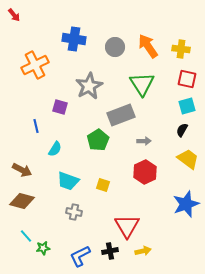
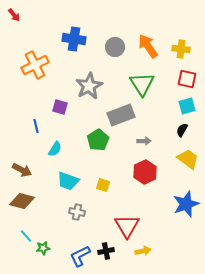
gray cross: moved 3 px right
black cross: moved 4 px left
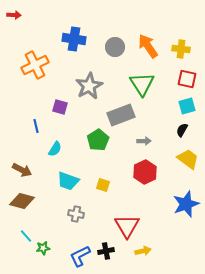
red arrow: rotated 48 degrees counterclockwise
gray cross: moved 1 px left, 2 px down
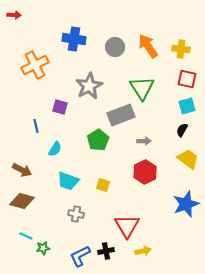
green triangle: moved 4 px down
cyan line: rotated 24 degrees counterclockwise
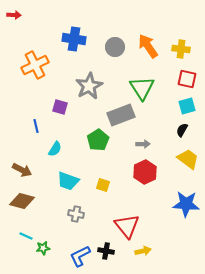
gray arrow: moved 1 px left, 3 px down
blue star: rotated 24 degrees clockwise
red triangle: rotated 8 degrees counterclockwise
black cross: rotated 21 degrees clockwise
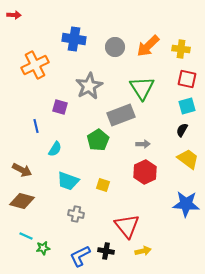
orange arrow: rotated 100 degrees counterclockwise
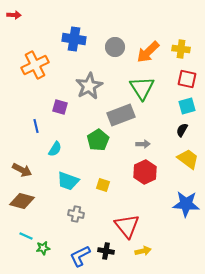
orange arrow: moved 6 px down
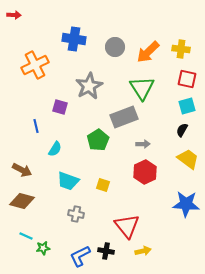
gray rectangle: moved 3 px right, 2 px down
